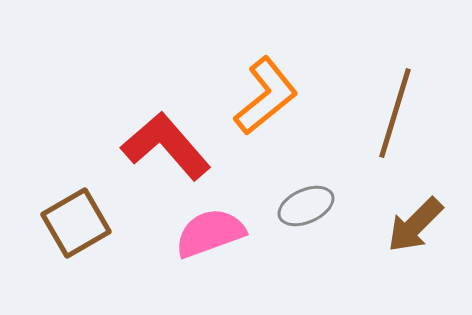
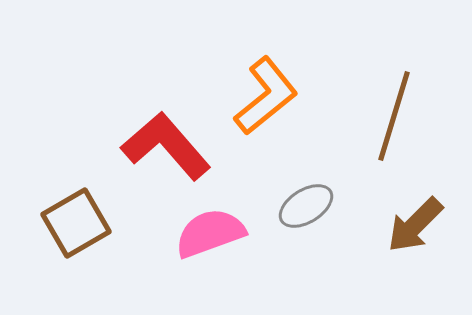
brown line: moved 1 px left, 3 px down
gray ellipse: rotated 8 degrees counterclockwise
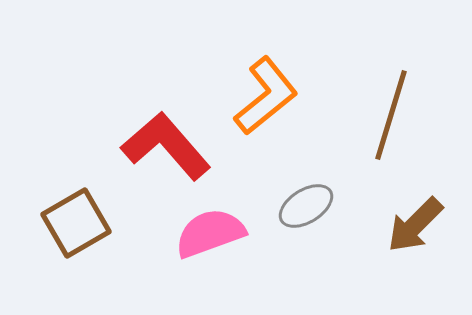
brown line: moved 3 px left, 1 px up
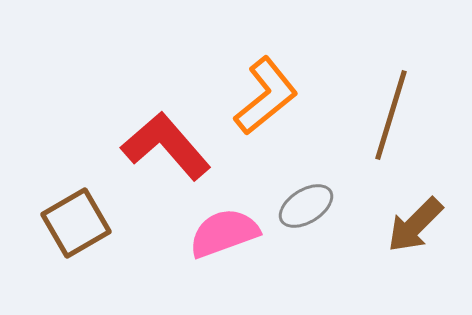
pink semicircle: moved 14 px right
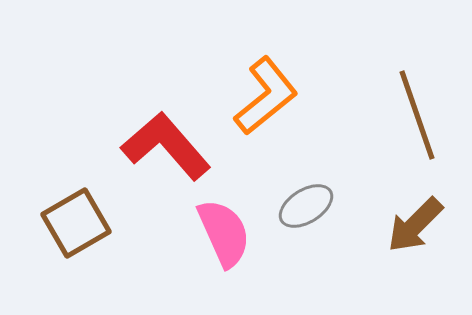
brown line: moved 26 px right; rotated 36 degrees counterclockwise
pink semicircle: rotated 86 degrees clockwise
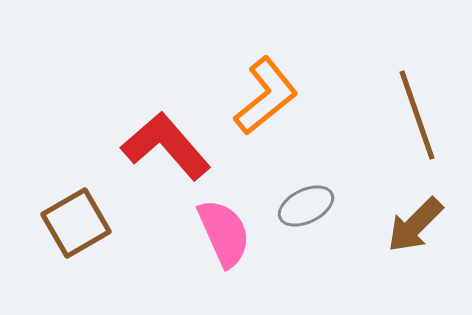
gray ellipse: rotated 6 degrees clockwise
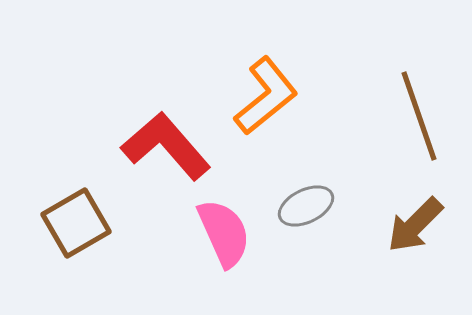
brown line: moved 2 px right, 1 px down
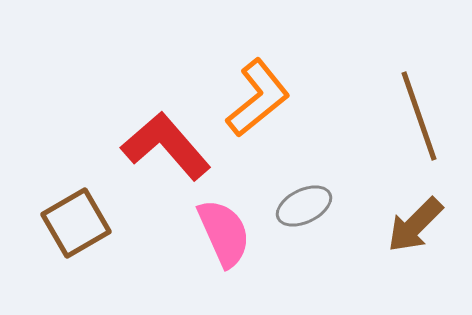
orange L-shape: moved 8 px left, 2 px down
gray ellipse: moved 2 px left
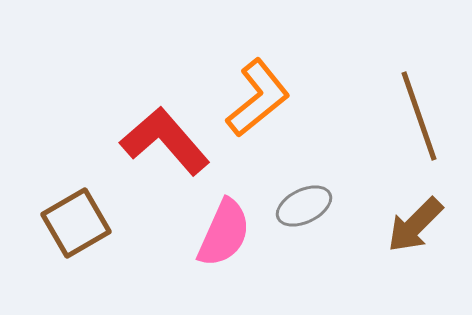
red L-shape: moved 1 px left, 5 px up
pink semicircle: rotated 48 degrees clockwise
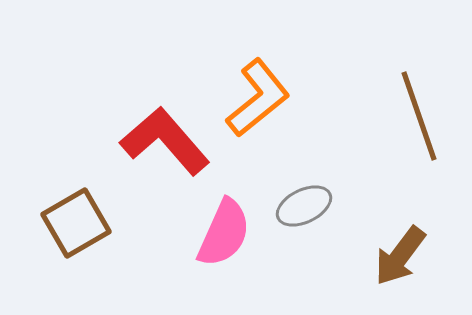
brown arrow: moved 15 px left, 31 px down; rotated 8 degrees counterclockwise
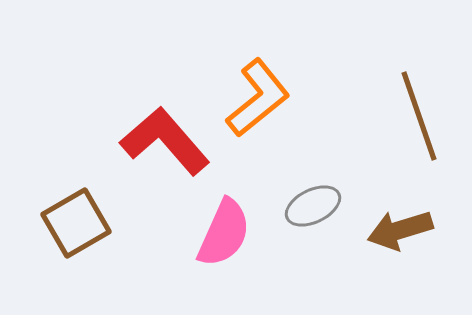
gray ellipse: moved 9 px right
brown arrow: moved 26 px up; rotated 36 degrees clockwise
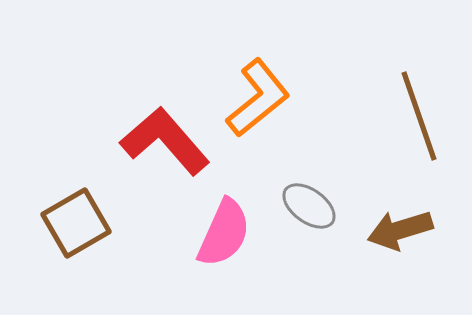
gray ellipse: moved 4 px left; rotated 62 degrees clockwise
